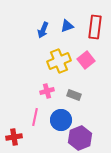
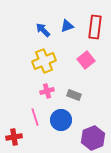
blue arrow: rotated 112 degrees clockwise
yellow cross: moved 15 px left
pink line: rotated 30 degrees counterclockwise
purple hexagon: moved 13 px right
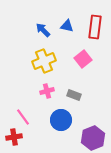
blue triangle: rotated 32 degrees clockwise
pink square: moved 3 px left, 1 px up
pink line: moved 12 px left; rotated 18 degrees counterclockwise
